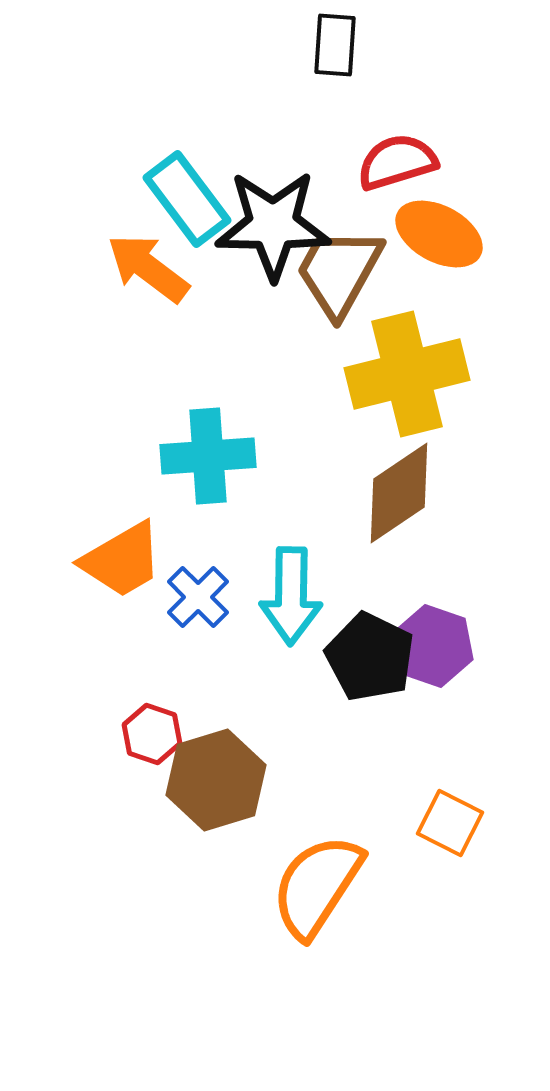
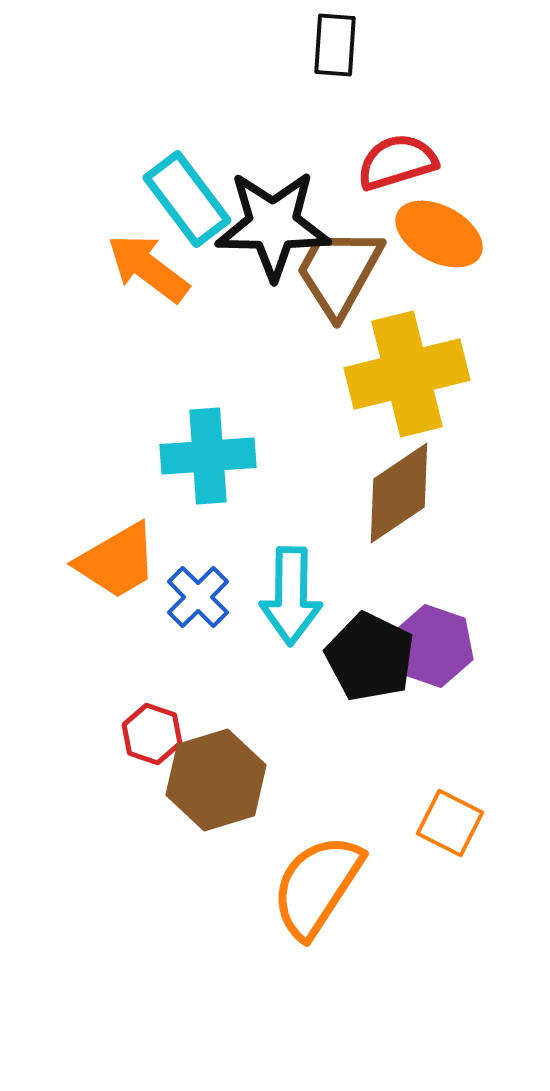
orange trapezoid: moved 5 px left, 1 px down
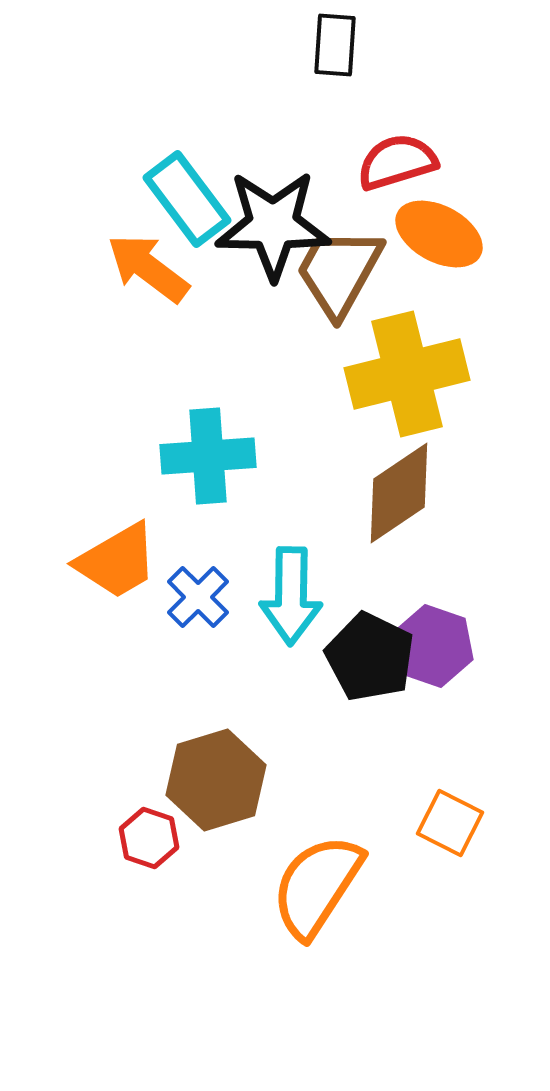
red hexagon: moved 3 px left, 104 px down
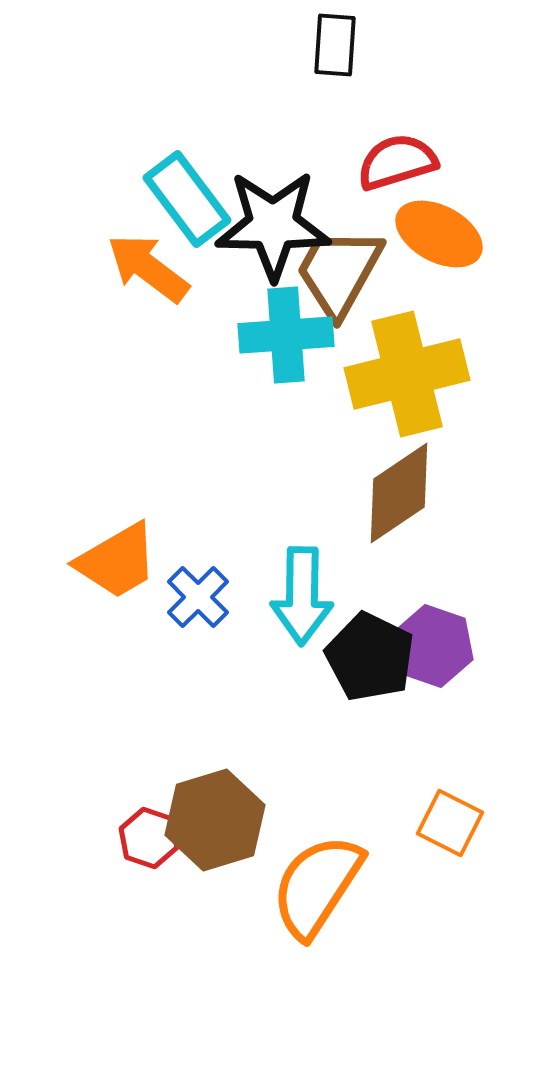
cyan cross: moved 78 px right, 121 px up
cyan arrow: moved 11 px right
brown hexagon: moved 1 px left, 40 px down
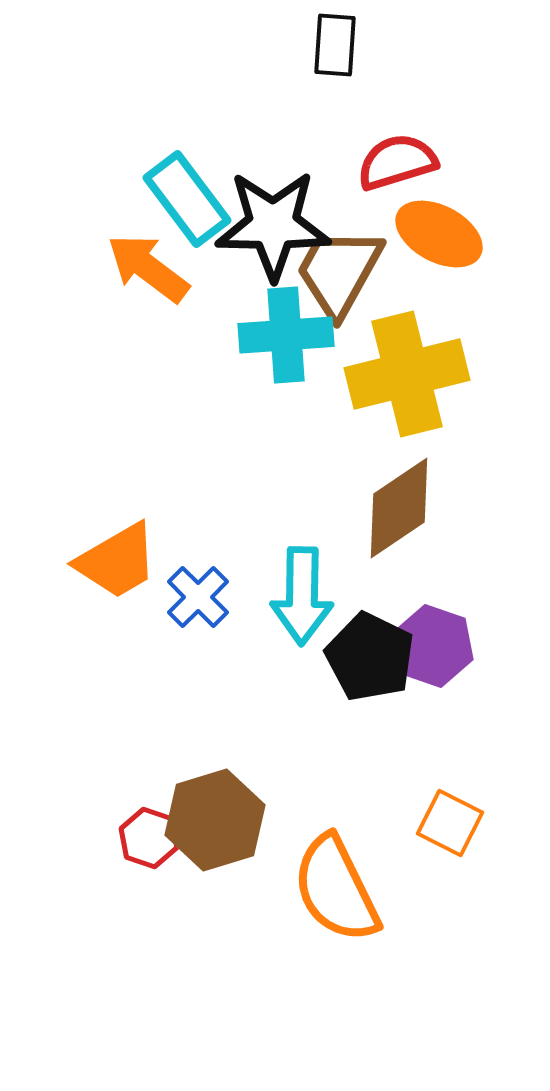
brown diamond: moved 15 px down
orange semicircle: moved 19 px right, 3 px down; rotated 59 degrees counterclockwise
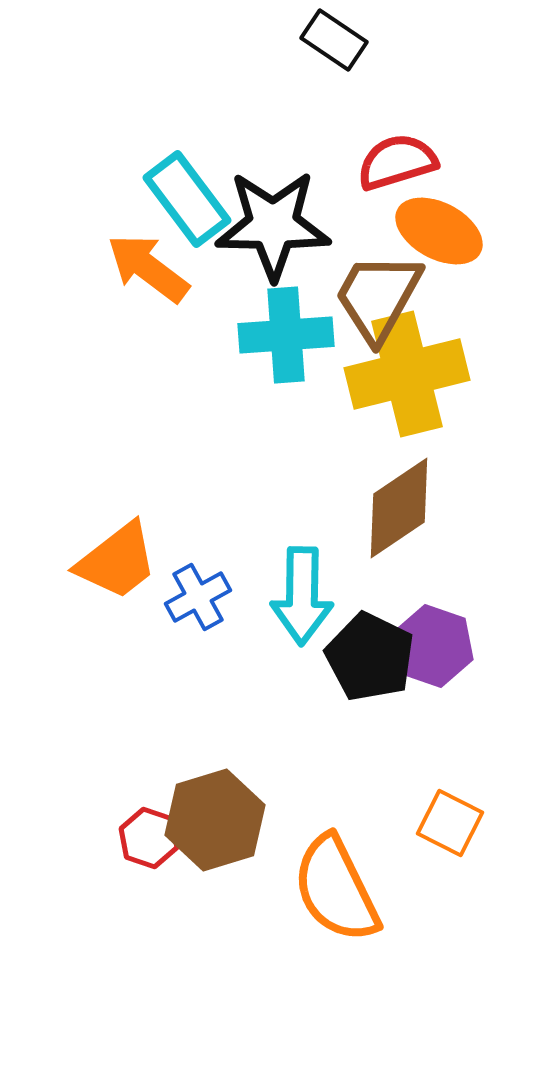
black rectangle: moved 1 px left, 5 px up; rotated 60 degrees counterclockwise
orange ellipse: moved 3 px up
brown trapezoid: moved 39 px right, 25 px down
orange trapezoid: rotated 8 degrees counterclockwise
blue cross: rotated 16 degrees clockwise
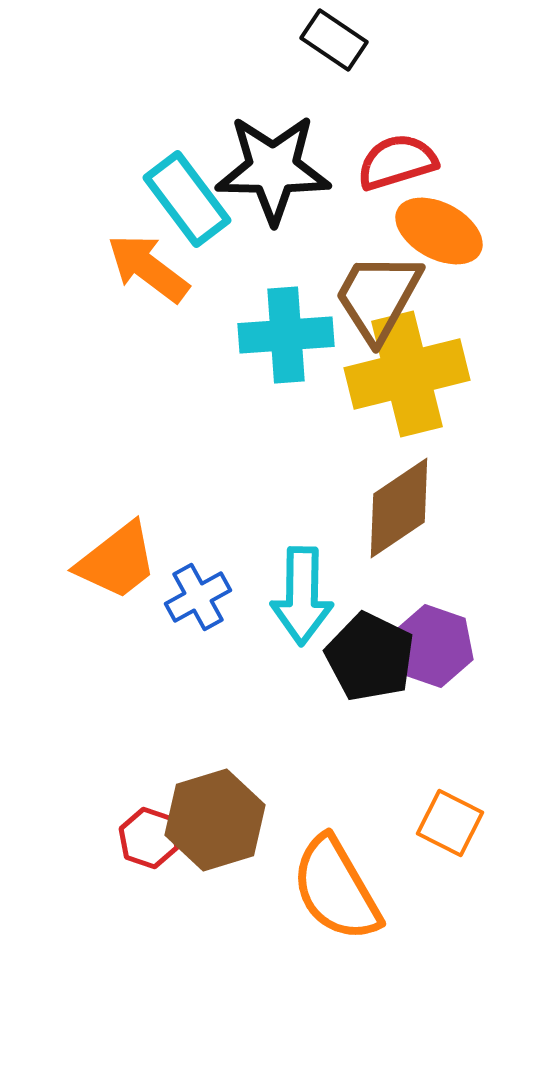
black star: moved 56 px up
orange semicircle: rotated 4 degrees counterclockwise
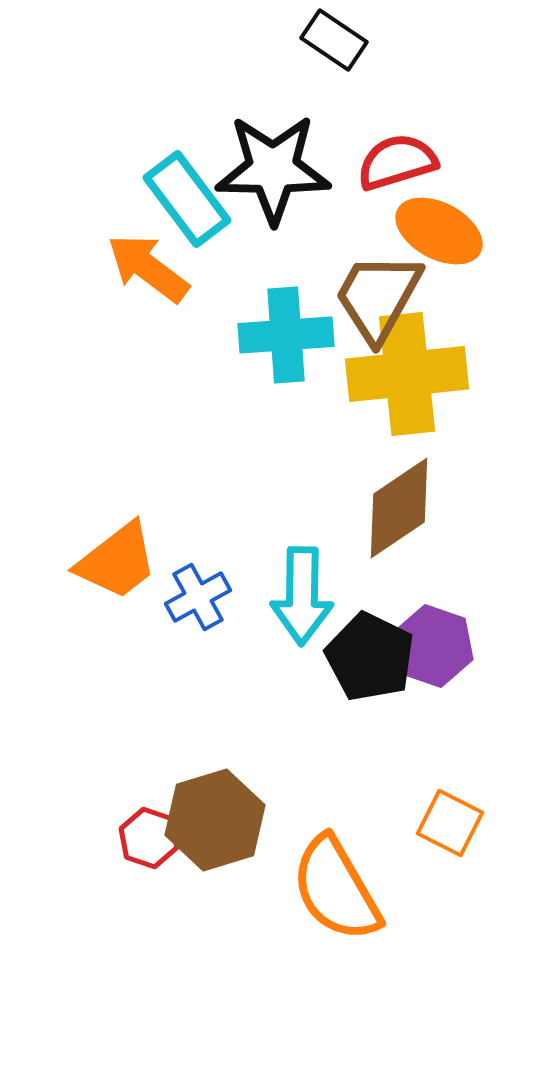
yellow cross: rotated 8 degrees clockwise
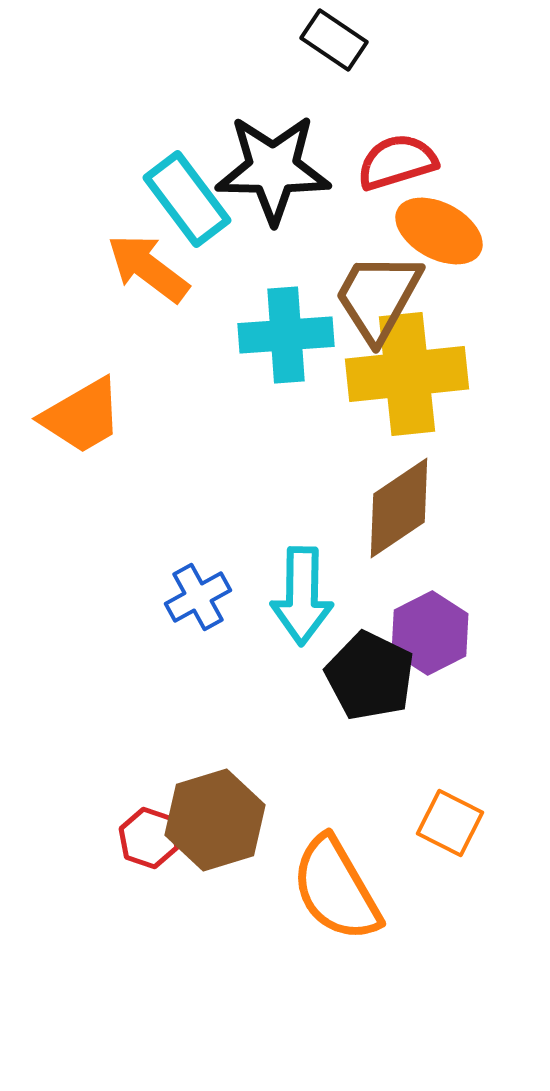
orange trapezoid: moved 35 px left, 145 px up; rotated 8 degrees clockwise
purple hexagon: moved 3 px left, 13 px up; rotated 14 degrees clockwise
black pentagon: moved 19 px down
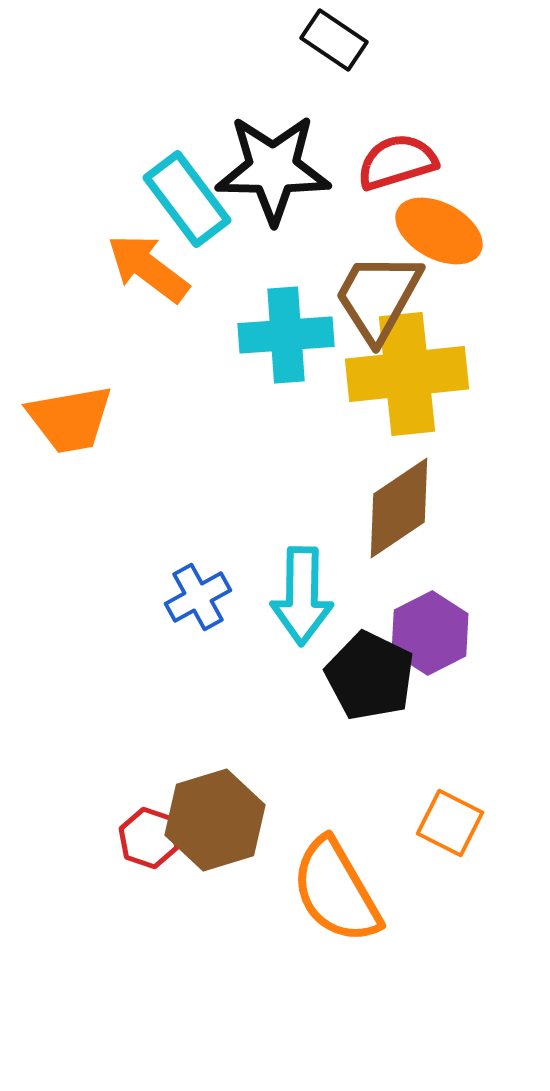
orange trapezoid: moved 12 px left, 3 px down; rotated 20 degrees clockwise
orange semicircle: moved 2 px down
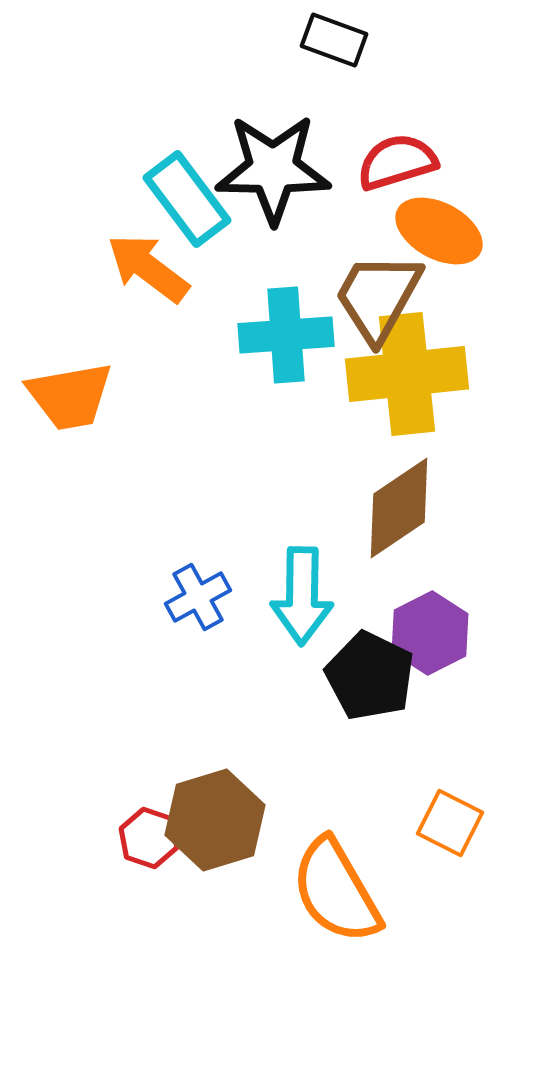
black rectangle: rotated 14 degrees counterclockwise
orange trapezoid: moved 23 px up
